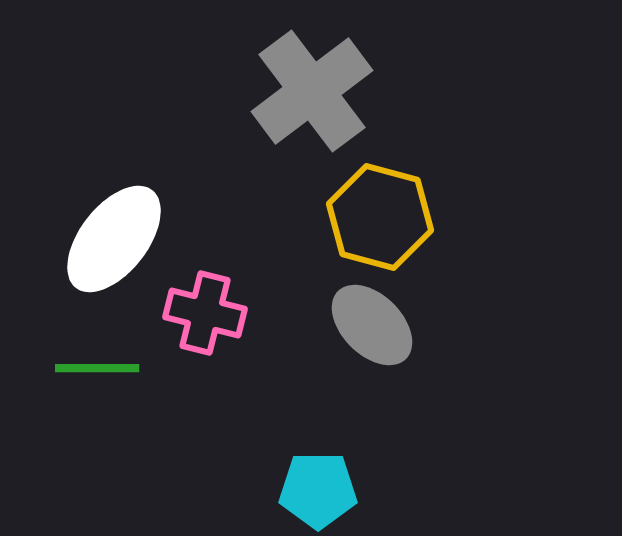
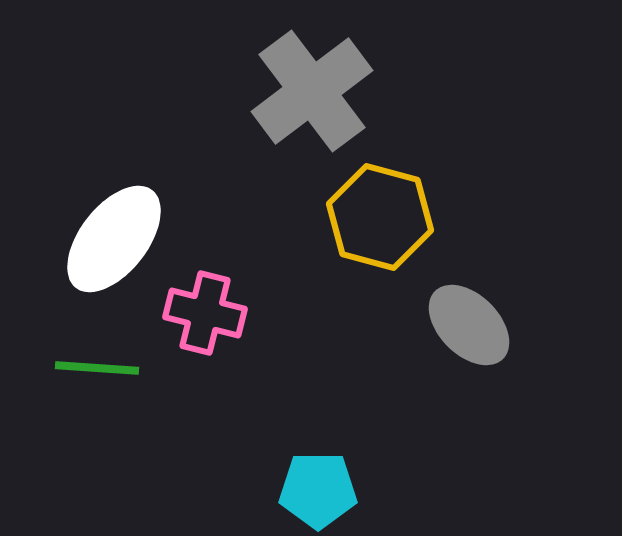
gray ellipse: moved 97 px right
green line: rotated 4 degrees clockwise
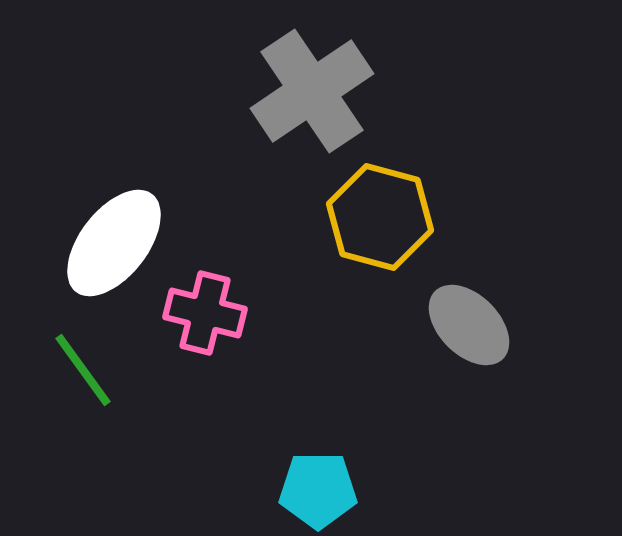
gray cross: rotated 3 degrees clockwise
white ellipse: moved 4 px down
green line: moved 14 px left, 2 px down; rotated 50 degrees clockwise
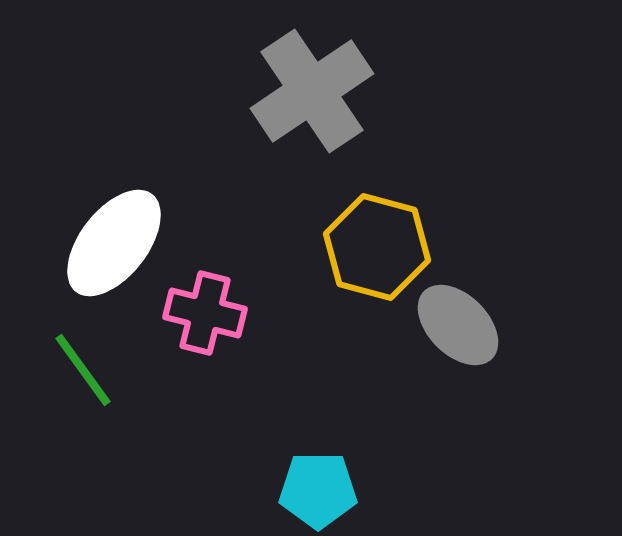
yellow hexagon: moved 3 px left, 30 px down
gray ellipse: moved 11 px left
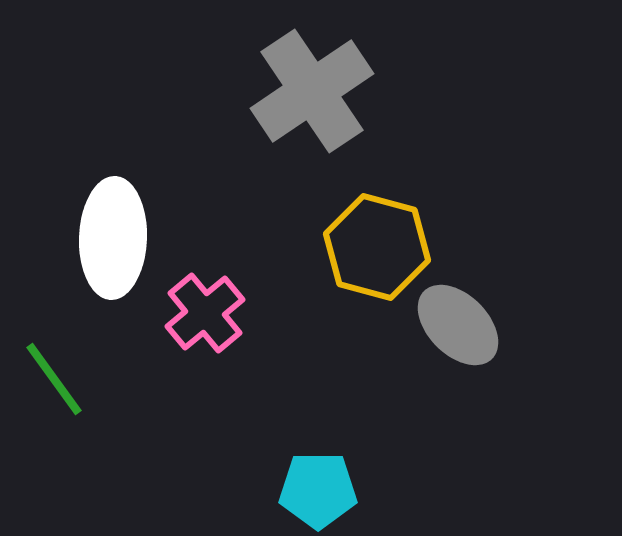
white ellipse: moved 1 px left, 5 px up; rotated 36 degrees counterclockwise
pink cross: rotated 36 degrees clockwise
green line: moved 29 px left, 9 px down
